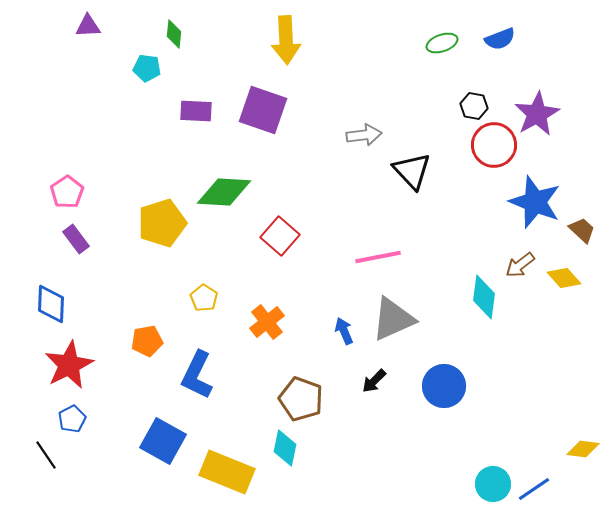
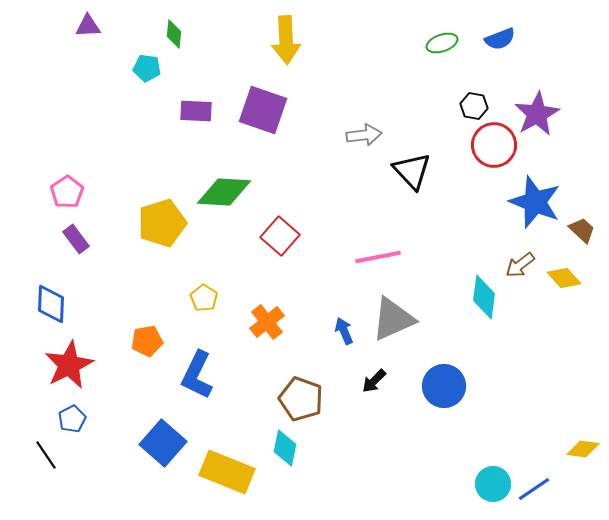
blue square at (163, 441): moved 2 px down; rotated 12 degrees clockwise
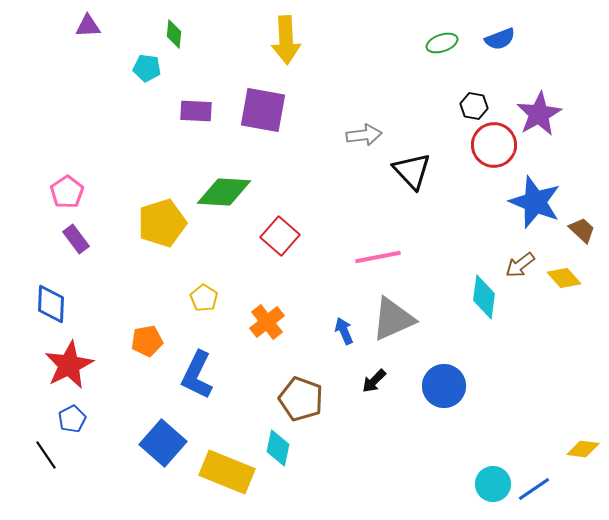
purple square at (263, 110): rotated 9 degrees counterclockwise
purple star at (537, 114): moved 2 px right
cyan diamond at (285, 448): moved 7 px left
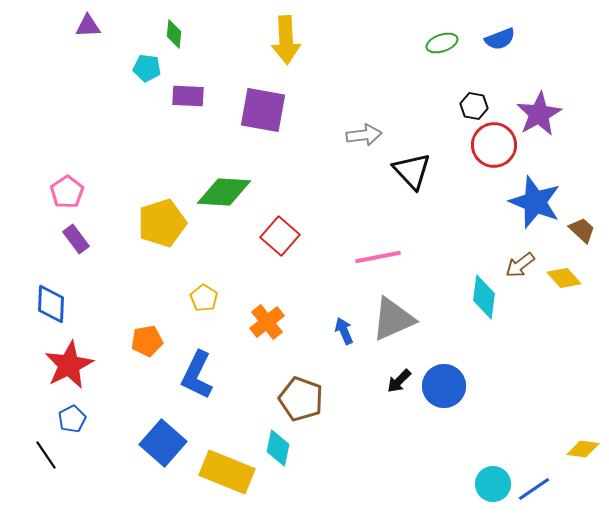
purple rectangle at (196, 111): moved 8 px left, 15 px up
black arrow at (374, 381): moved 25 px right
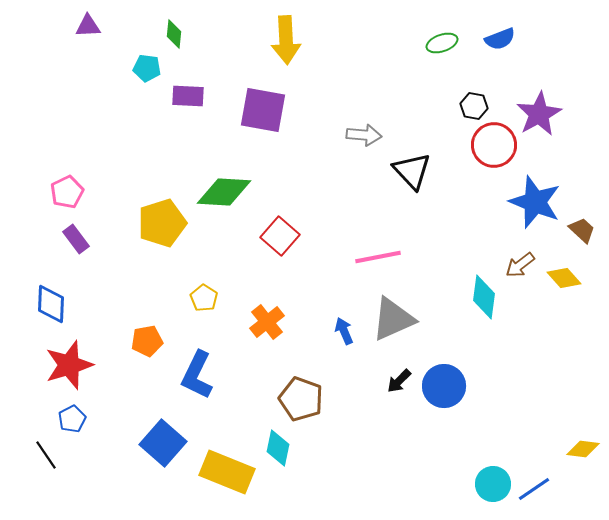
gray arrow at (364, 135): rotated 12 degrees clockwise
pink pentagon at (67, 192): rotated 8 degrees clockwise
red star at (69, 365): rotated 9 degrees clockwise
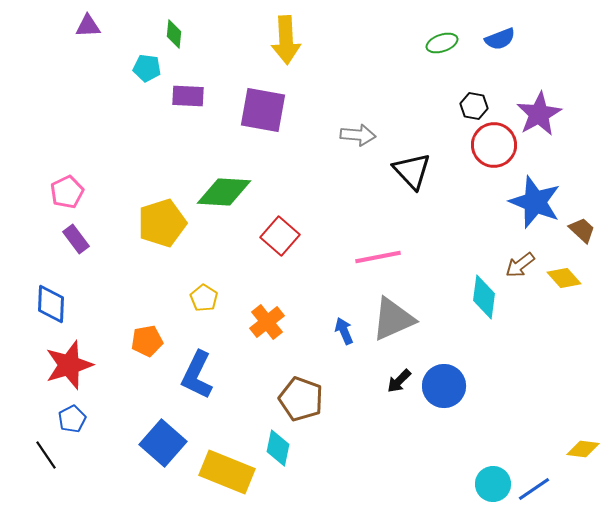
gray arrow at (364, 135): moved 6 px left
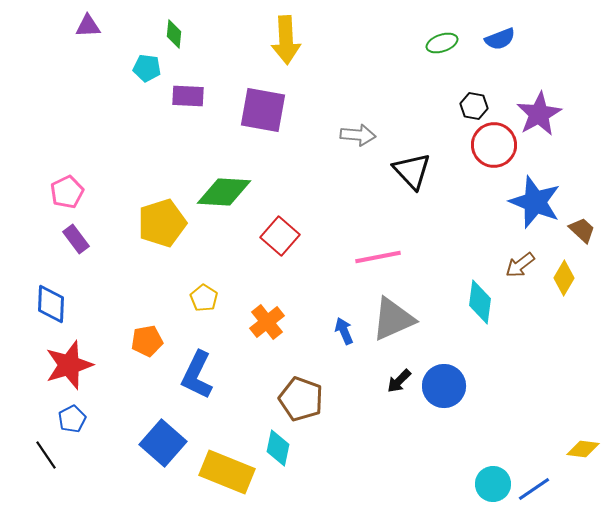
yellow diamond at (564, 278): rotated 72 degrees clockwise
cyan diamond at (484, 297): moved 4 px left, 5 px down
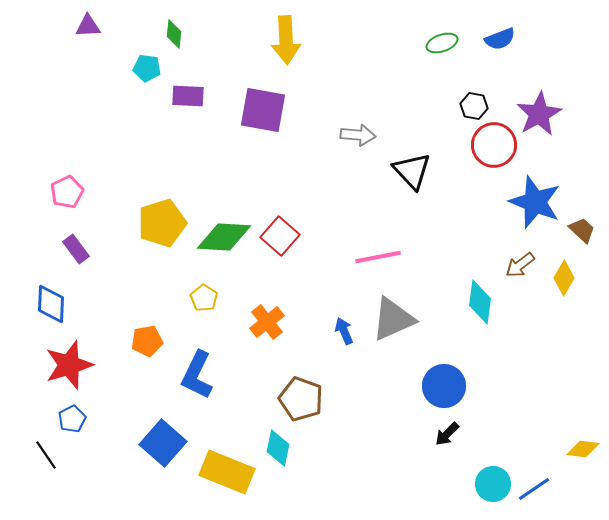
green diamond at (224, 192): moved 45 px down
purple rectangle at (76, 239): moved 10 px down
black arrow at (399, 381): moved 48 px right, 53 px down
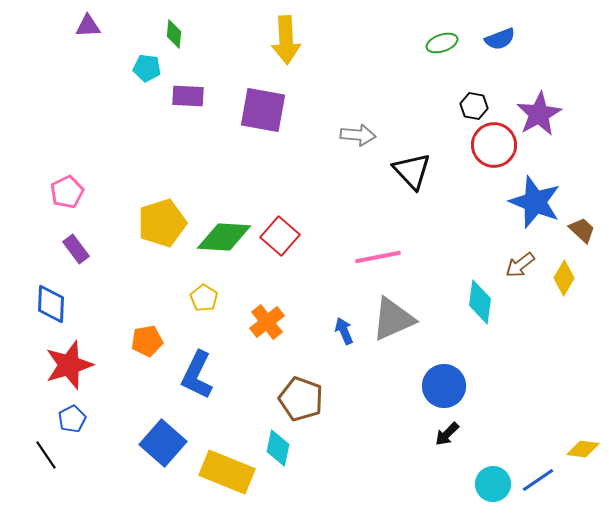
blue line at (534, 489): moved 4 px right, 9 px up
